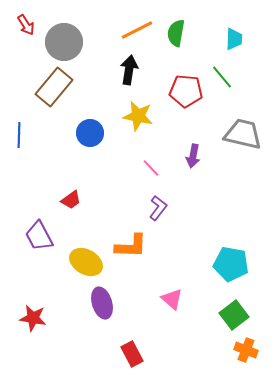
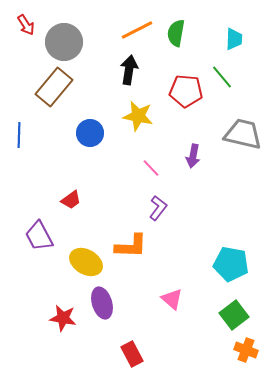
red star: moved 30 px right
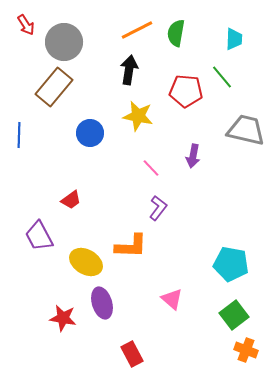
gray trapezoid: moved 3 px right, 4 px up
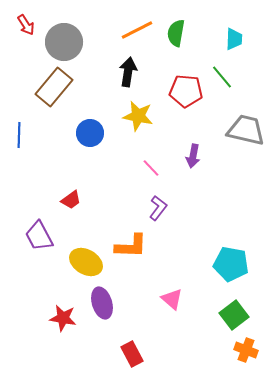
black arrow: moved 1 px left, 2 px down
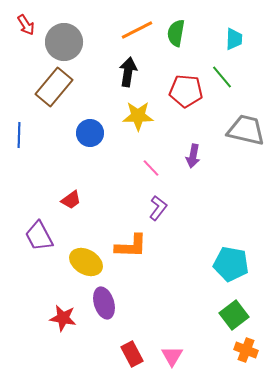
yellow star: rotated 12 degrees counterclockwise
pink triangle: moved 57 px down; rotated 20 degrees clockwise
purple ellipse: moved 2 px right
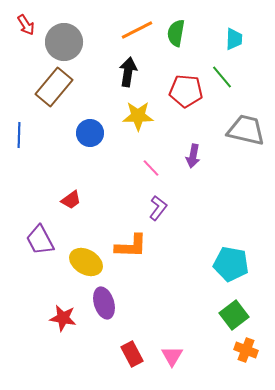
purple trapezoid: moved 1 px right, 4 px down
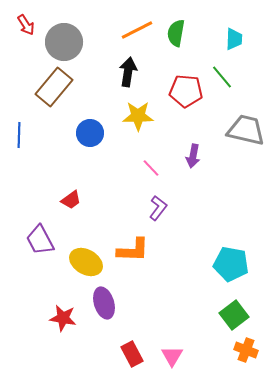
orange L-shape: moved 2 px right, 4 px down
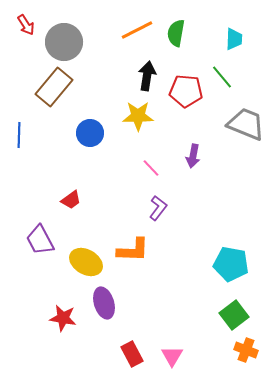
black arrow: moved 19 px right, 4 px down
gray trapezoid: moved 6 px up; rotated 9 degrees clockwise
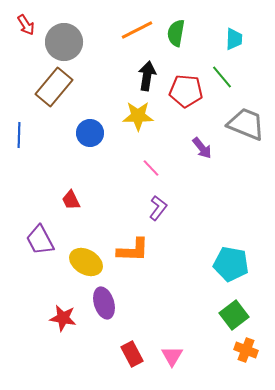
purple arrow: moved 9 px right, 8 px up; rotated 50 degrees counterclockwise
red trapezoid: rotated 100 degrees clockwise
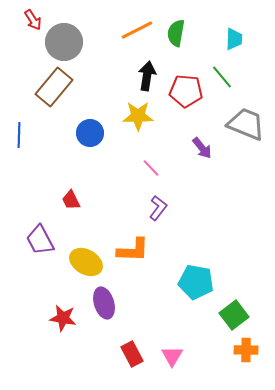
red arrow: moved 7 px right, 5 px up
cyan pentagon: moved 35 px left, 18 px down
orange cross: rotated 20 degrees counterclockwise
